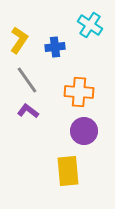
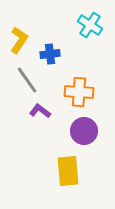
blue cross: moved 5 px left, 7 px down
purple L-shape: moved 12 px right
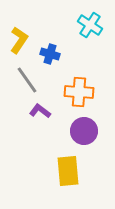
blue cross: rotated 24 degrees clockwise
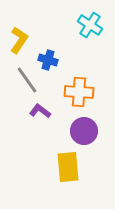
blue cross: moved 2 px left, 6 px down
yellow rectangle: moved 4 px up
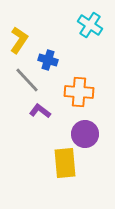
gray line: rotated 8 degrees counterclockwise
purple circle: moved 1 px right, 3 px down
yellow rectangle: moved 3 px left, 4 px up
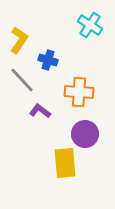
gray line: moved 5 px left
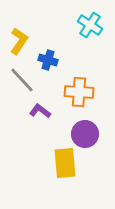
yellow L-shape: moved 1 px down
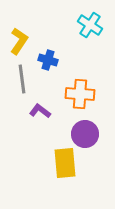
gray line: moved 1 px up; rotated 36 degrees clockwise
orange cross: moved 1 px right, 2 px down
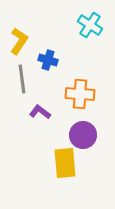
purple L-shape: moved 1 px down
purple circle: moved 2 px left, 1 px down
